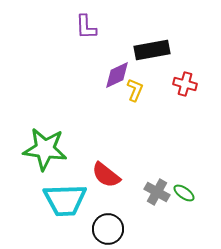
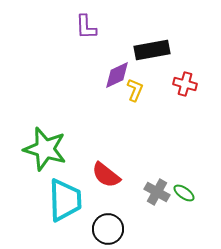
green star: rotated 9 degrees clockwise
cyan trapezoid: rotated 90 degrees counterclockwise
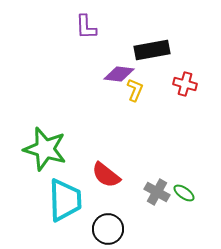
purple diamond: moved 2 px right, 1 px up; rotated 32 degrees clockwise
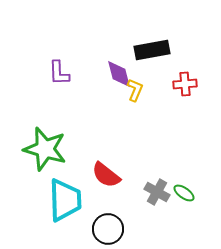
purple L-shape: moved 27 px left, 46 px down
purple diamond: rotated 68 degrees clockwise
red cross: rotated 20 degrees counterclockwise
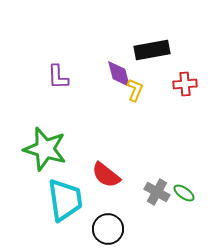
purple L-shape: moved 1 px left, 4 px down
cyan trapezoid: rotated 6 degrees counterclockwise
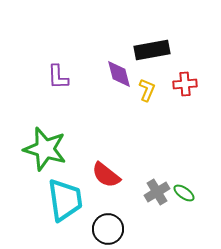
yellow L-shape: moved 12 px right
gray cross: rotated 30 degrees clockwise
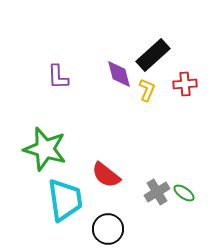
black rectangle: moved 1 px right, 5 px down; rotated 32 degrees counterclockwise
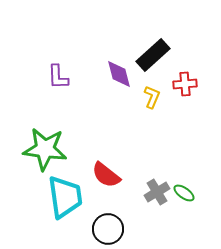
yellow L-shape: moved 5 px right, 7 px down
green star: rotated 9 degrees counterclockwise
cyan trapezoid: moved 3 px up
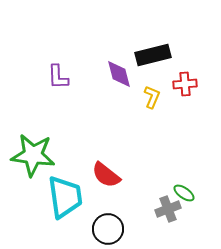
black rectangle: rotated 28 degrees clockwise
green star: moved 12 px left, 6 px down
gray cross: moved 11 px right, 17 px down; rotated 10 degrees clockwise
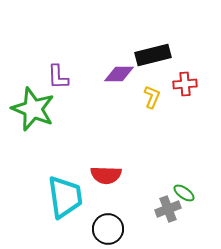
purple diamond: rotated 76 degrees counterclockwise
green star: moved 46 px up; rotated 15 degrees clockwise
red semicircle: rotated 36 degrees counterclockwise
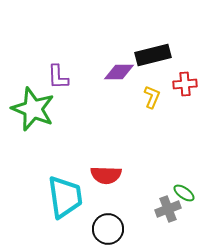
purple diamond: moved 2 px up
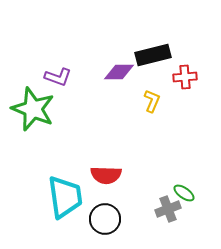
purple L-shape: rotated 68 degrees counterclockwise
red cross: moved 7 px up
yellow L-shape: moved 4 px down
black circle: moved 3 px left, 10 px up
